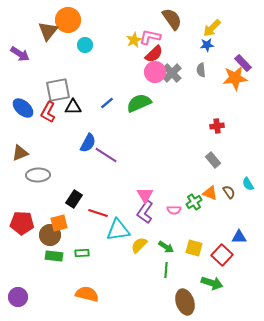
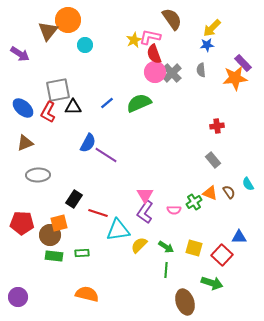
red semicircle at (154, 54): rotated 114 degrees clockwise
brown triangle at (20, 153): moved 5 px right, 10 px up
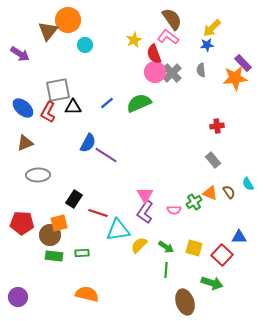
pink L-shape at (150, 37): moved 18 px right; rotated 25 degrees clockwise
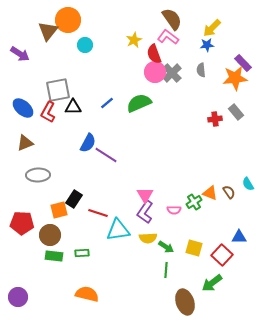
red cross at (217, 126): moved 2 px left, 7 px up
gray rectangle at (213, 160): moved 23 px right, 48 px up
orange square at (59, 223): moved 13 px up
yellow semicircle at (139, 245): moved 9 px right, 7 px up; rotated 138 degrees counterclockwise
green arrow at (212, 283): rotated 125 degrees clockwise
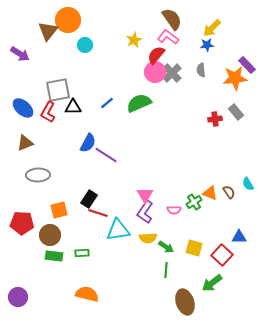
red semicircle at (154, 54): moved 2 px right, 1 px down; rotated 60 degrees clockwise
purple rectangle at (243, 63): moved 4 px right, 2 px down
black rectangle at (74, 199): moved 15 px right
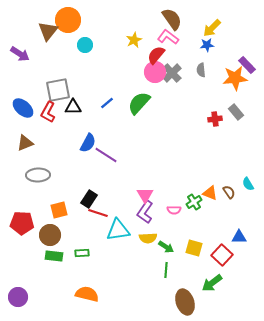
green semicircle at (139, 103): rotated 25 degrees counterclockwise
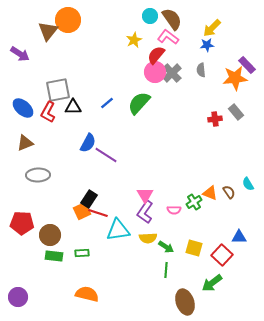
cyan circle at (85, 45): moved 65 px right, 29 px up
orange square at (59, 210): moved 23 px right, 1 px down; rotated 12 degrees counterclockwise
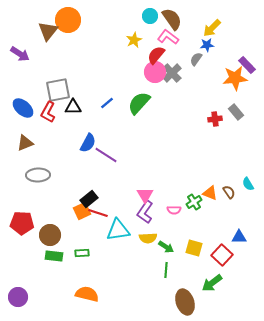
gray semicircle at (201, 70): moved 5 px left, 11 px up; rotated 40 degrees clockwise
black rectangle at (89, 199): rotated 18 degrees clockwise
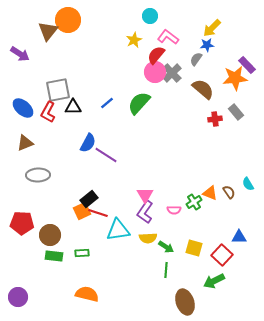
brown semicircle at (172, 19): moved 31 px right, 70 px down; rotated 15 degrees counterclockwise
green arrow at (212, 283): moved 2 px right, 2 px up; rotated 10 degrees clockwise
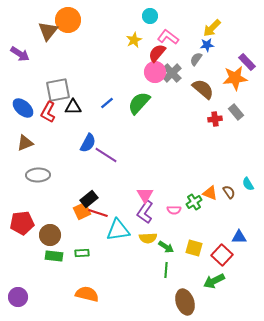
red semicircle at (156, 55): moved 1 px right, 2 px up
purple rectangle at (247, 65): moved 3 px up
red pentagon at (22, 223): rotated 10 degrees counterclockwise
